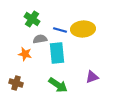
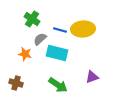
gray semicircle: rotated 32 degrees counterclockwise
cyan rectangle: rotated 70 degrees counterclockwise
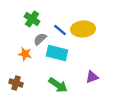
blue line: rotated 24 degrees clockwise
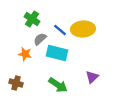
purple triangle: rotated 24 degrees counterclockwise
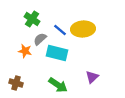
orange star: moved 3 px up
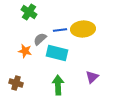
green cross: moved 3 px left, 7 px up
blue line: rotated 48 degrees counterclockwise
green arrow: rotated 126 degrees counterclockwise
